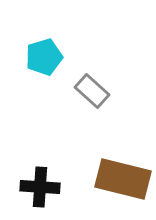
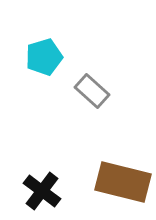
brown rectangle: moved 3 px down
black cross: moved 2 px right, 4 px down; rotated 33 degrees clockwise
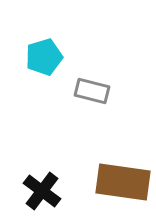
gray rectangle: rotated 28 degrees counterclockwise
brown rectangle: rotated 6 degrees counterclockwise
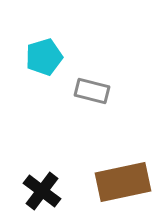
brown rectangle: rotated 20 degrees counterclockwise
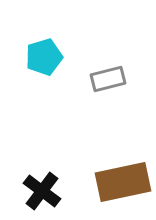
gray rectangle: moved 16 px right, 12 px up; rotated 28 degrees counterclockwise
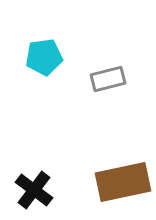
cyan pentagon: rotated 9 degrees clockwise
black cross: moved 8 px left, 1 px up
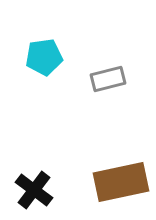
brown rectangle: moved 2 px left
